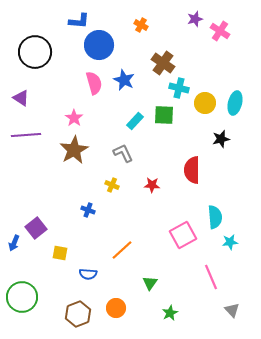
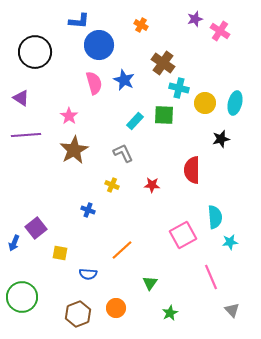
pink star: moved 5 px left, 2 px up
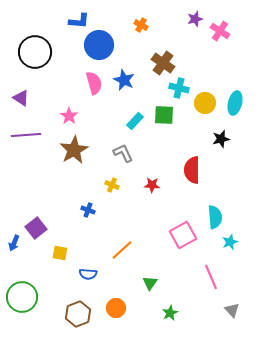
cyan star: rotated 14 degrees counterclockwise
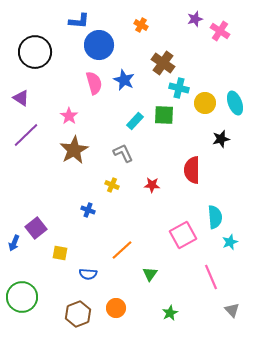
cyan ellipse: rotated 35 degrees counterclockwise
purple line: rotated 40 degrees counterclockwise
green triangle: moved 9 px up
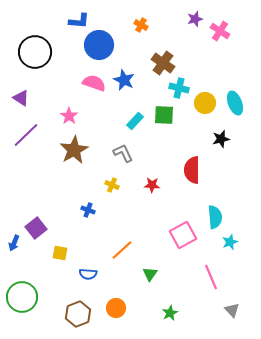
pink semicircle: rotated 55 degrees counterclockwise
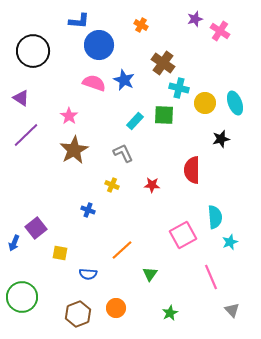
black circle: moved 2 px left, 1 px up
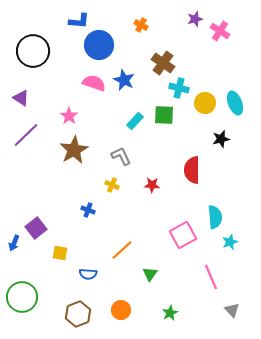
gray L-shape: moved 2 px left, 3 px down
orange circle: moved 5 px right, 2 px down
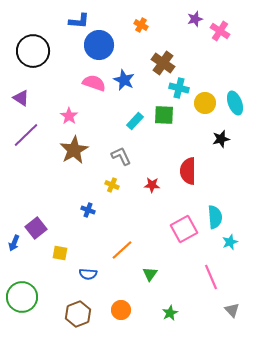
red semicircle: moved 4 px left, 1 px down
pink square: moved 1 px right, 6 px up
